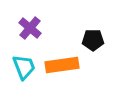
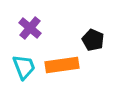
black pentagon: rotated 25 degrees clockwise
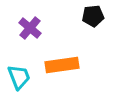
black pentagon: moved 24 px up; rotated 30 degrees counterclockwise
cyan trapezoid: moved 5 px left, 10 px down
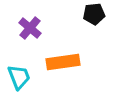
black pentagon: moved 1 px right, 2 px up
orange rectangle: moved 1 px right, 3 px up
